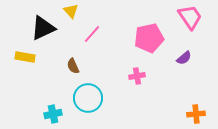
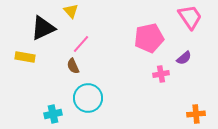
pink line: moved 11 px left, 10 px down
pink cross: moved 24 px right, 2 px up
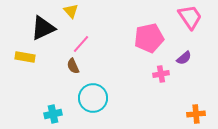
cyan circle: moved 5 px right
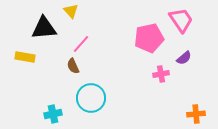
pink trapezoid: moved 9 px left, 3 px down
black triangle: moved 1 px right; rotated 20 degrees clockwise
cyan circle: moved 2 px left
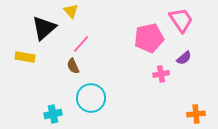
black triangle: rotated 36 degrees counterclockwise
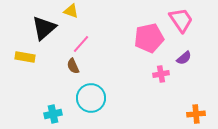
yellow triangle: rotated 28 degrees counterclockwise
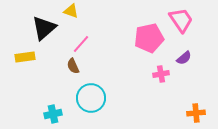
yellow rectangle: rotated 18 degrees counterclockwise
orange cross: moved 1 px up
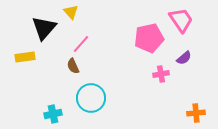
yellow triangle: moved 1 px down; rotated 28 degrees clockwise
black triangle: rotated 8 degrees counterclockwise
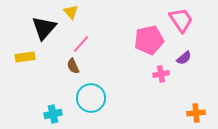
pink pentagon: moved 2 px down
